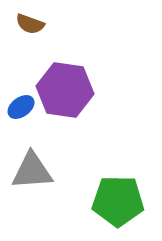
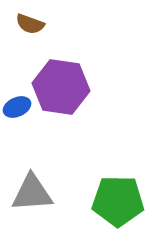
purple hexagon: moved 4 px left, 3 px up
blue ellipse: moved 4 px left; rotated 12 degrees clockwise
gray triangle: moved 22 px down
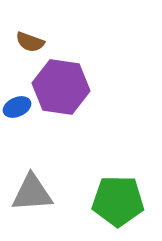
brown semicircle: moved 18 px down
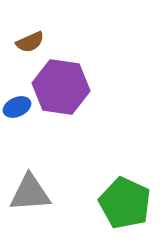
brown semicircle: rotated 44 degrees counterclockwise
gray triangle: moved 2 px left
green pentagon: moved 7 px right, 2 px down; rotated 24 degrees clockwise
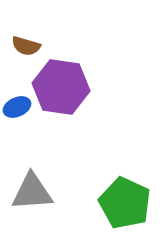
brown semicircle: moved 4 px left, 4 px down; rotated 40 degrees clockwise
gray triangle: moved 2 px right, 1 px up
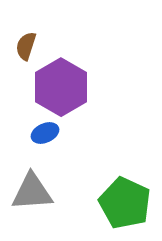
brown semicircle: rotated 92 degrees clockwise
purple hexagon: rotated 22 degrees clockwise
blue ellipse: moved 28 px right, 26 px down
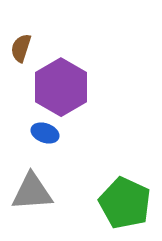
brown semicircle: moved 5 px left, 2 px down
blue ellipse: rotated 44 degrees clockwise
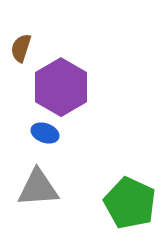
gray triangle: moved 6 px right, 4 px up
green pentagon: moved 5 px right
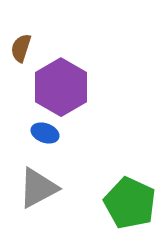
gray triangle: rotated 24 degrees counterclockwise
